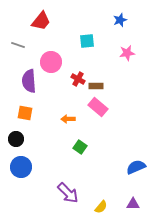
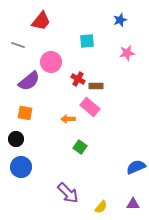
purple semicircle: rotated 125 degrees counterclockwise
pink rectangle: moved 8 px left
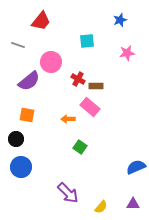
orange square: moved 2 px right, 2 px down
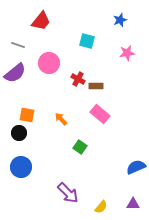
cyan square: rotated 21 degrees clockwise
pink circle: moved 2 px left, 1 px down
purple semicircle: moved 14 px left, 8 px up
pink rectangle: moved 10 px right, 7 px down
orange arrow: moved 7 px left; rotated 48 degrees clockwise
black circle: moved 3 px right, 6 px up
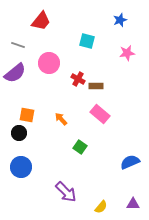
blue semicircle: moved 6 px left, 5 px up
purple arrow: moved 2 px left, 1 px up
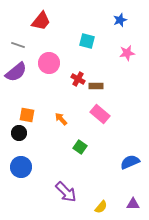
purple semicircle: moved 1 px right, 1 px up
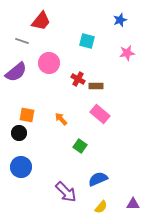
gray line: moved 4 px right, 4 px up
green square: moved 1 px up
blue semicircle: moved 32 px left, 17 px down
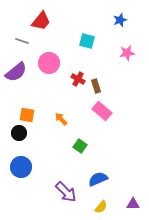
brown rectangle: rotated 72 degrees clockwise
pink rectangle: moved 2 px right, 3 px up
